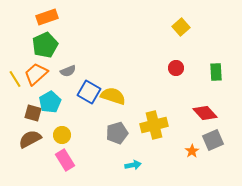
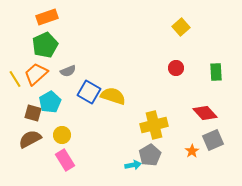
gray pentagon: moved 33 px right, 22 px down; rotated 15 degrees counterclockwise
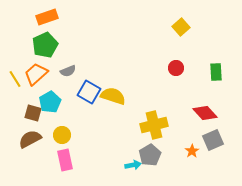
pink rectangle: rotated 20 degrees clockwise
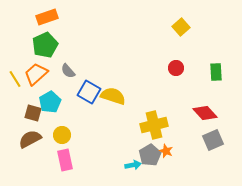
gray semicircle: rotated 70 degrees clockwise
orange star: moved 26 px left; rotated 16 degrees counterclockwise
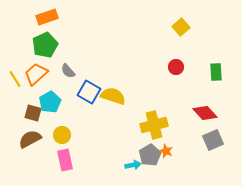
red circle: moved 1 px up
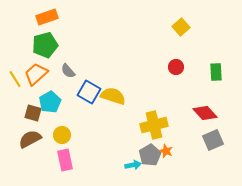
green pentagon: rotated 10 degrees clockwise
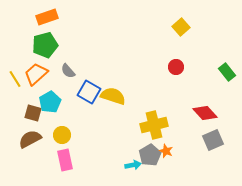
green rectangle: moved 11 px right; rotated 36 degrees counterclockwise
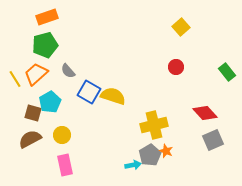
pink rectangle: moved 5 px down
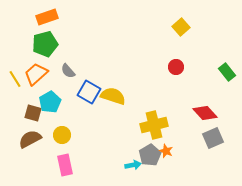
green pentagon: moved 1 px up
gray square: moved 2 px up
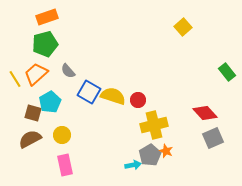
yellow square: moved 2 px right
red circle: moved 38 px left, 33 px down
